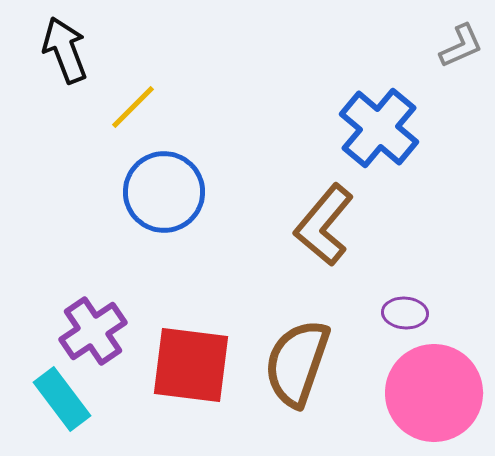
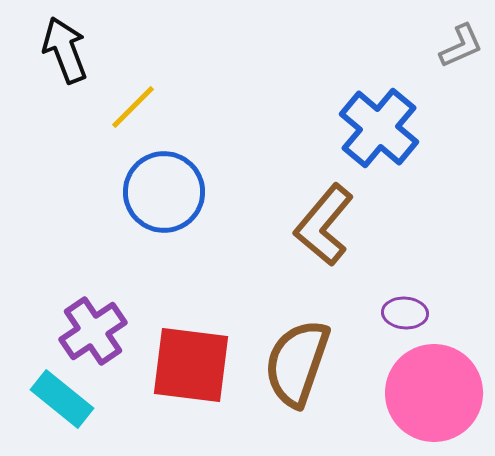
cyan rectangle: rotated 14 degrees counterclockwise
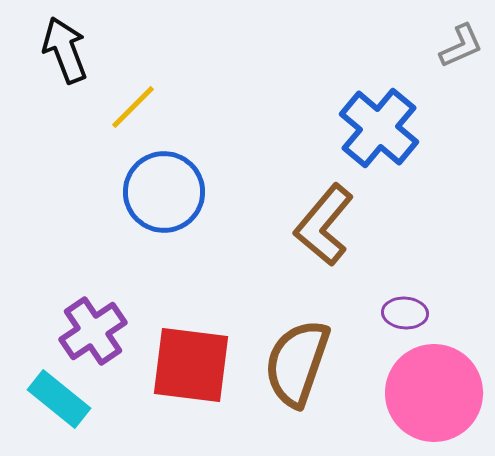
cyan rectangle: moved 3 px left
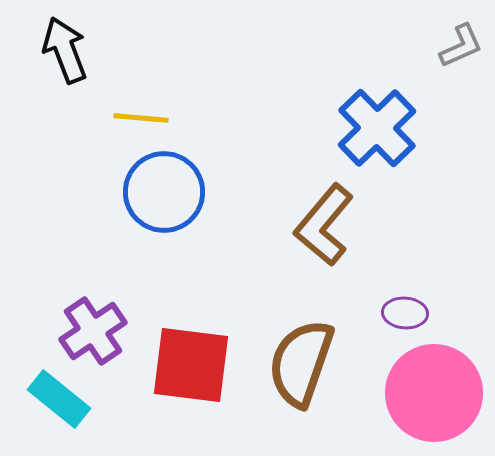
yellow line: moved 8 px right, 11 px down; rotated 50 degrees clockwise
blue cross: moved 2 px left; rotated 6 degrees clockwise
brown semicircle: moved 4 px right
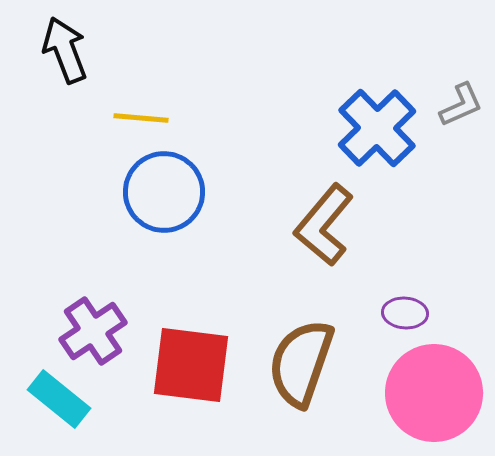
gray L-shape: moved 59 px down
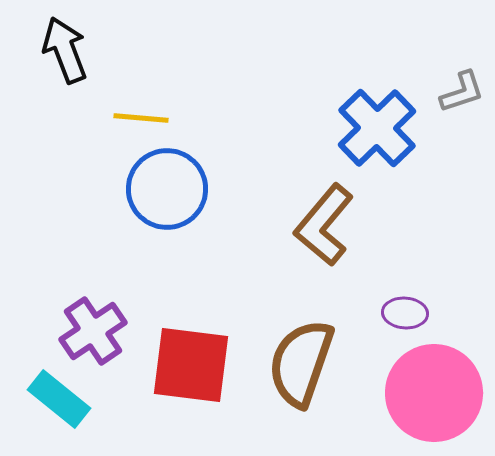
gray L-shape: moved 1 px right, 13 px up; rotated 6 degrees clockwise
blue circle: moved 3 px right, 3 px up
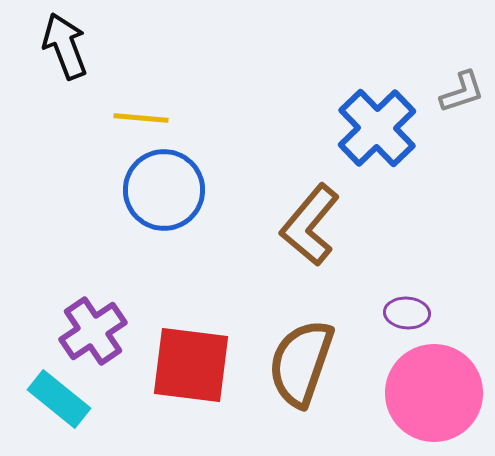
black arrow: moved 4 px up
blue circle: moved 3 px left, 1 px down
brown L-shape: moved 14 px left
purple ellipse: moved 2 px right
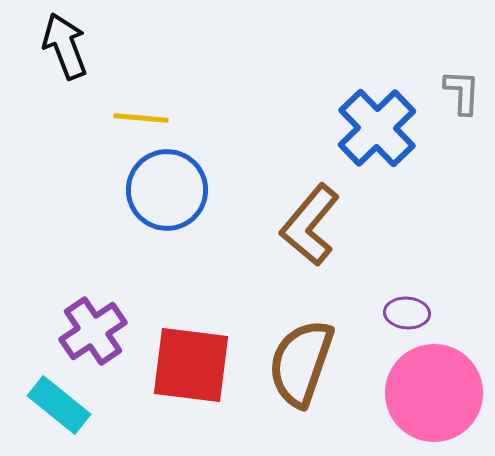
gray L-shape: rotated 69 degrees counterclockwise
blue circle: moved 3 px right
cyan rectangle: moved 6 px down
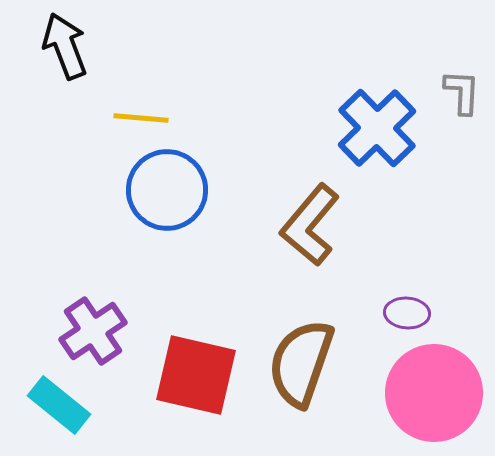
red square: moved 5 px right, 10 px down; rotated 6 degrees clockwise
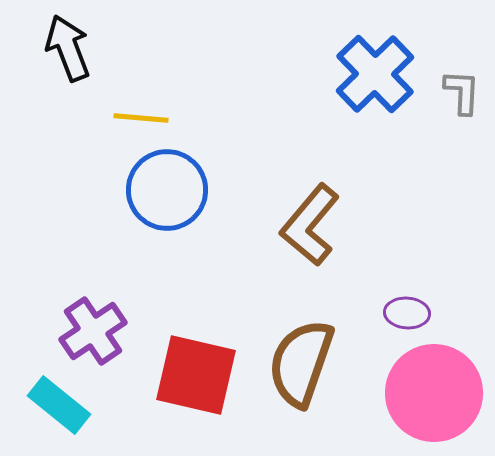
black arrow: moved 3 px right, 2 px down
blue cross: moved 2 px left, 54 px up
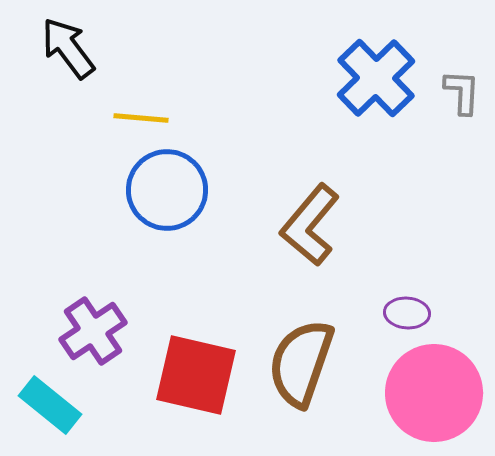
black arrow: rotated 16 degrees counterclockwise
blue cross: moved 1 px right, 4 px down
cyan rectangle: moved 9 px left
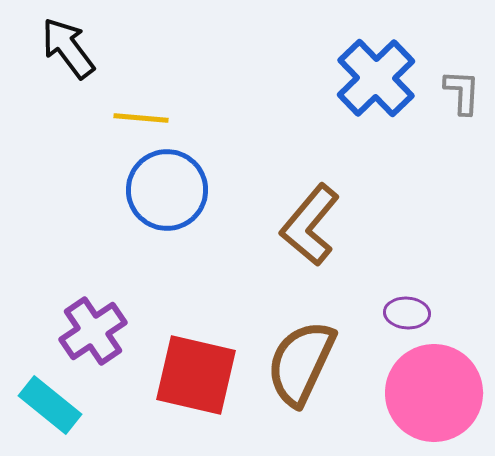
brown semicircle: rotated 6 degrees clockwise
